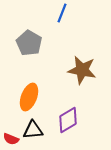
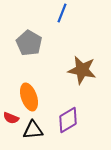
orange ellipse: rotated 40 degrees counterclockwise
red semicircle: moved 21 px up
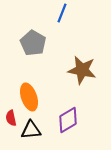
gray pentagon: moved 4 px right
red semicircle: rotated 56 degrees clockwise
black triangle: moved 2 px left
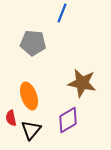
gray pentagon: rotated 25 degrees counterclockwise
brown star: moved 13 px down
orange ellipse: moved 1 px up
black triangle: rotated 45 degrees counterclockwise
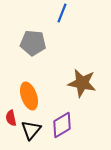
purple diamond: moved 6 px left, 5 px down
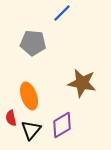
blue line: rotated 24 degrees clockwise
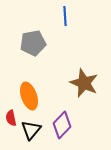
blue line: moved 3 px right, 3 px down; rotated 48 degrees counterclockwise
gray pentagon: rotated 15 degrees counterclockwise
brown star: moved 2 px right; rotated 12 degrees clockwise
purple diamond: rotated 16 degrees counterclockwise
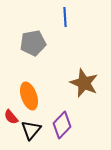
blue line: moved 1 px down
red semicircle: moved 1 px up; rotated 28 degrees counterclockwise
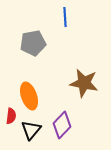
brown star: rotated 12 degrees counterclockwise
red semicircle: moved 1 px up; rotated 133 degrees counterclockwise
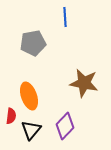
purple diamond: moved 3 px right, 1 px down
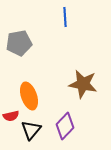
gray pentagon: moved 14 px left
brown star: moved 1 px left, 1 px down
red semicircle: rotated 70 degrees clockwise
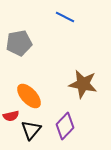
blue line: rotated 60 degrees counterclockwise
orange ellipse: rotated 24 degrees counterclockwise
